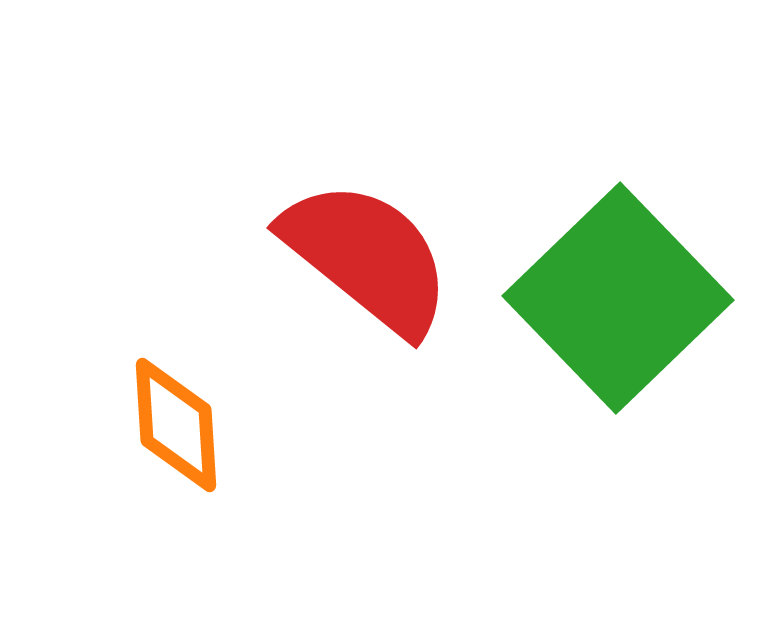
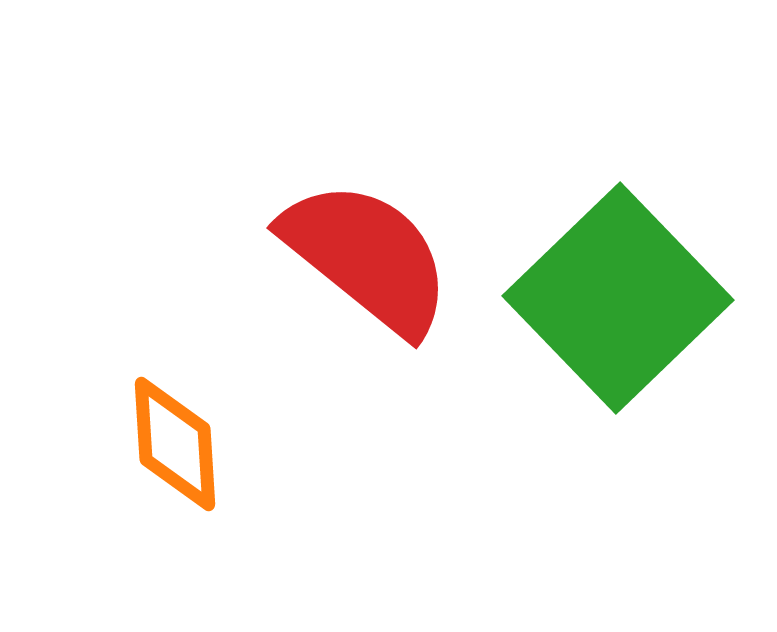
orange diamond: moved 1 px left, 19 px down
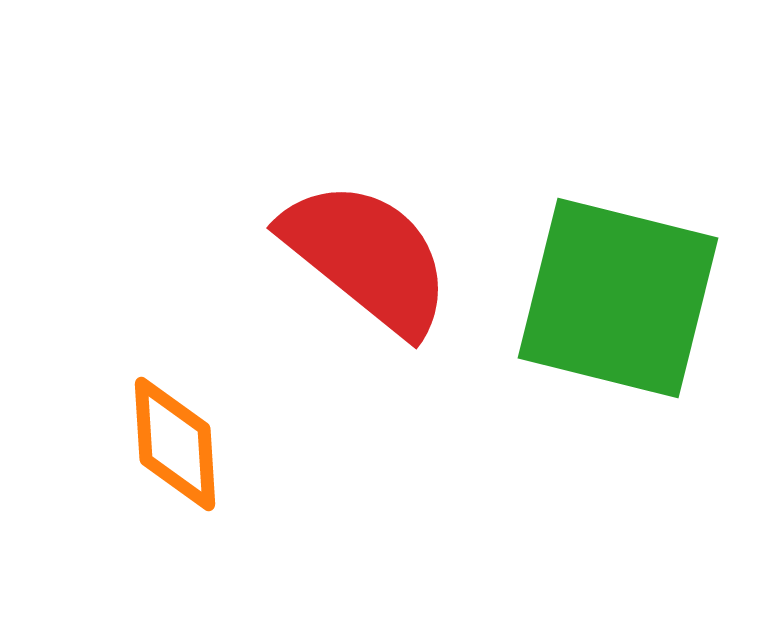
green square: rotated 32 degrees counterclockwise
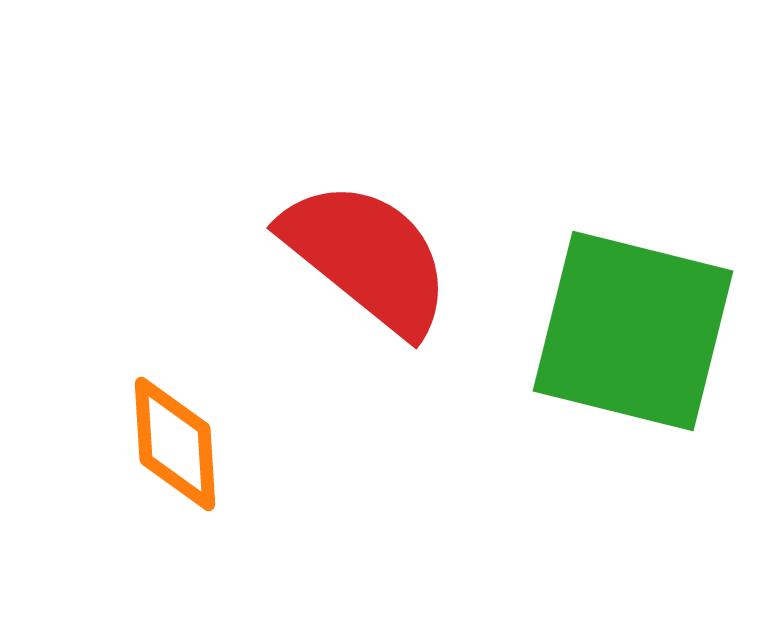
green square: moved 15 px right, 33 px down
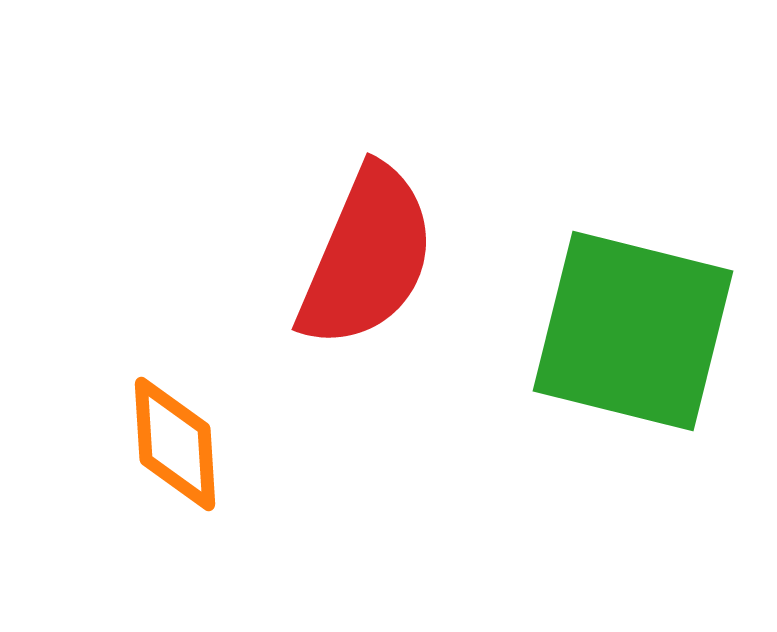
red semicircle: rotated 74 degrees clockwise
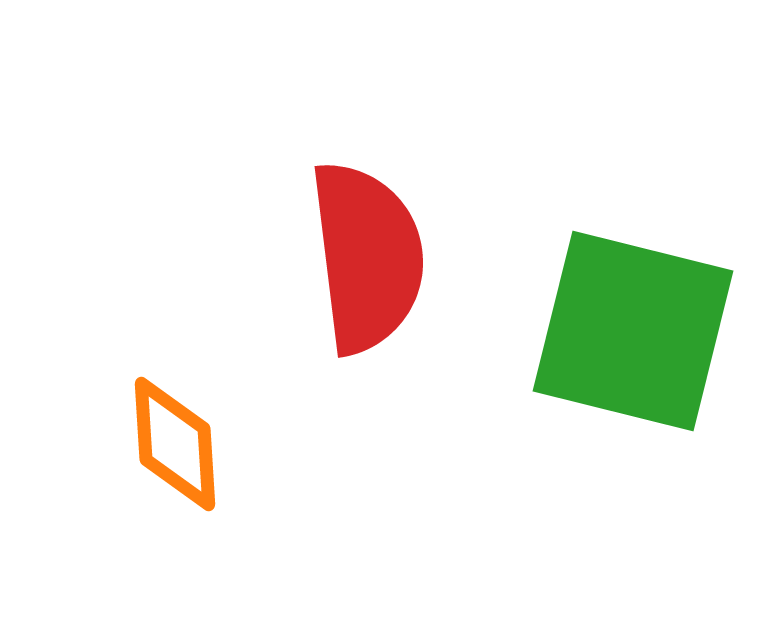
red semicircle: rotated 30 degrees counterclockwise
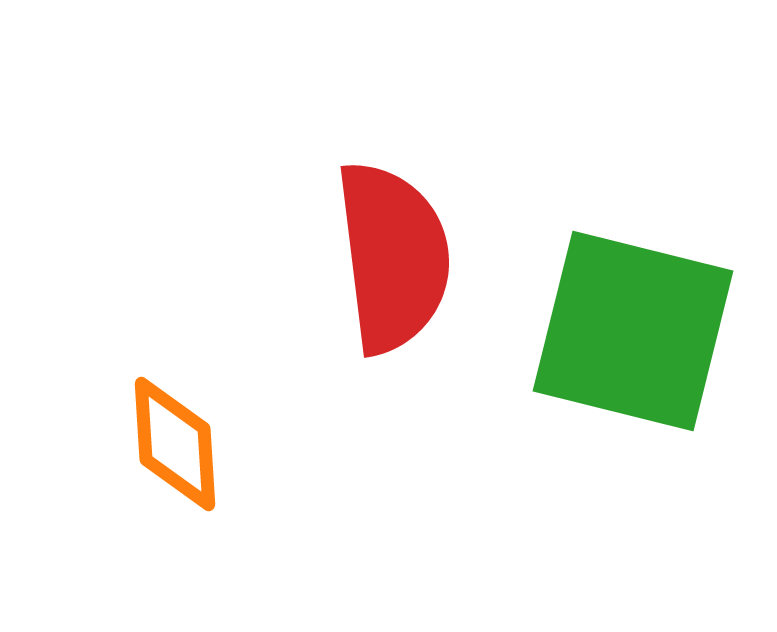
red semicircle: moved 26 px right
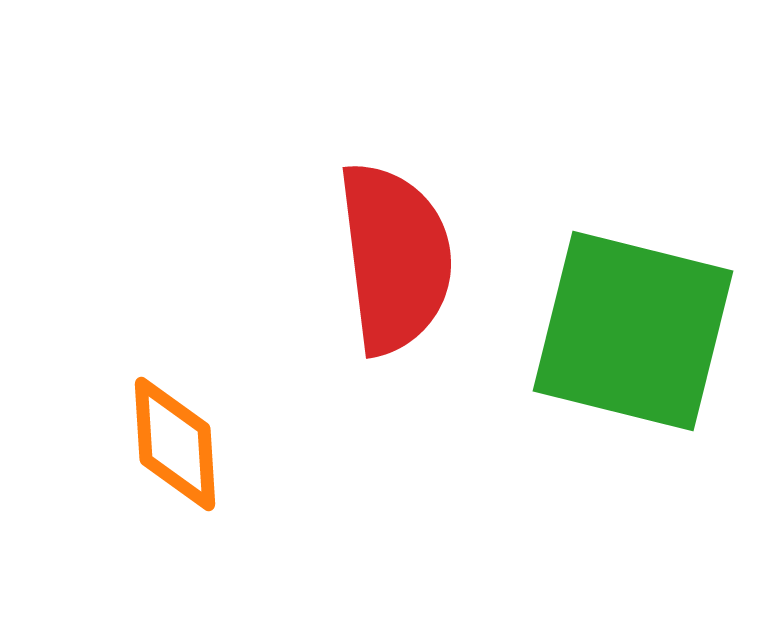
red semicircle: moved 2 px right, 1 px down
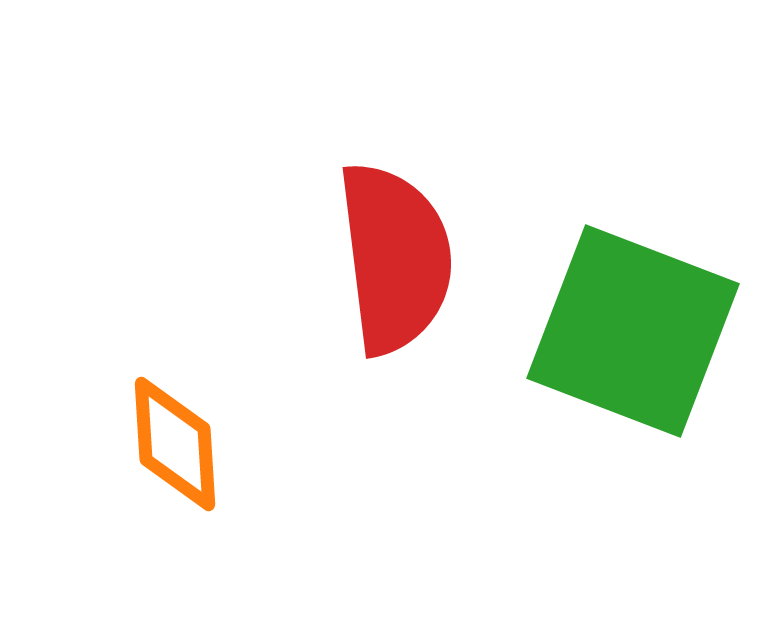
green square: rotated 7 degrees clockwise
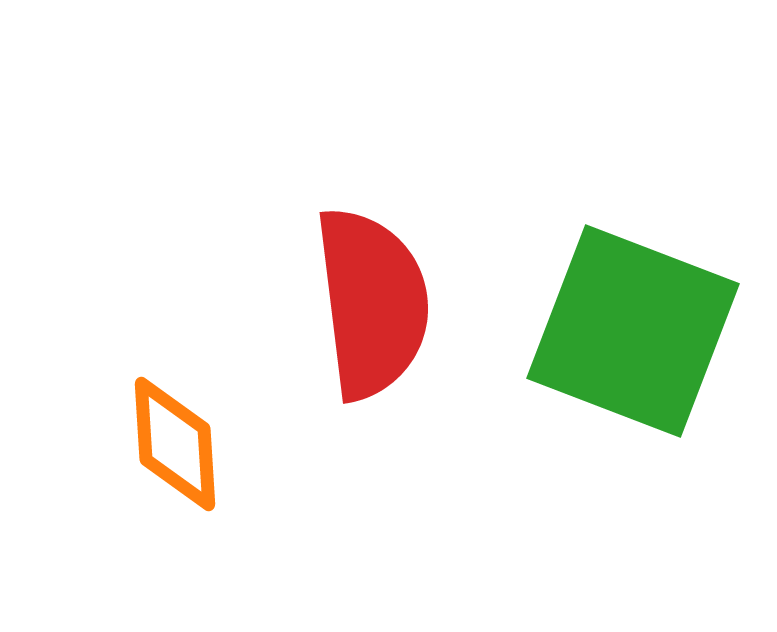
red semicircle: moved 23 px left, 45 px down
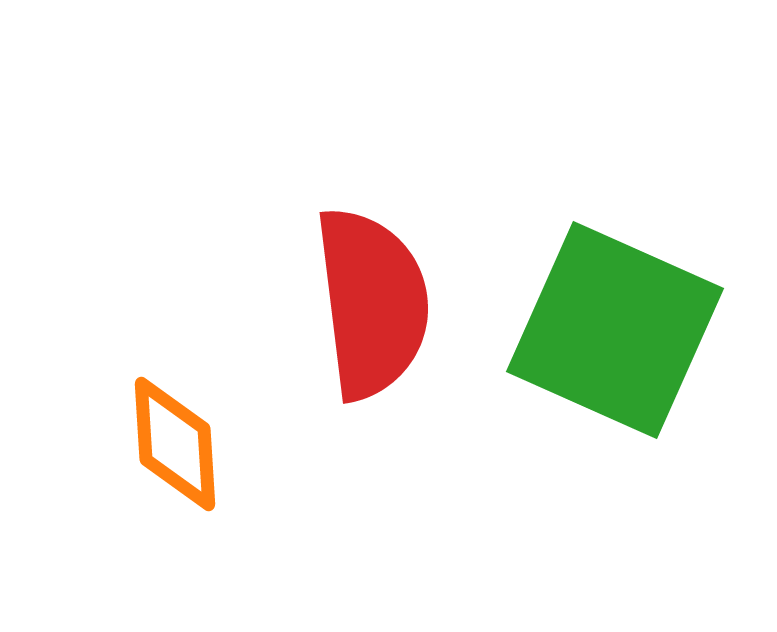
green square: moved 18 px left, 1 px up; rotated 3 degrees clockwise
